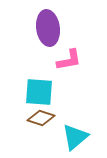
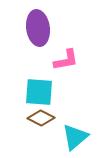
purple ellipse: moved 10 px left
pink L-shape: moved 3 px left
brown diamond: rotated 8 degrees clockwise
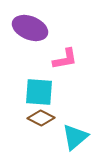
purple ellipse: moved 8 px left; rotated 60 degrees counterclockwise
pink L-shape: moved 1 px left, 1 px up
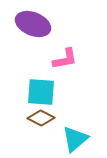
purple ellipse: moved 3 px right, 4 px up
cyan square: moved 2 px right
cyan triangle: moved 2 px down
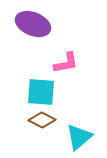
pink L-shape: moved 1 px right, 4 px down
brown diamond: moved 1 px right, 2 px down
cyan triangle: moved 4 px right, 2 px up
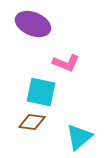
pink L-shape: rotated 32 degrees clockwise
cyan square: rotated 8 degrees clockwise
brown diamond: moved 10 px left, 2 px down; rotated 20 degrees counterclockwise
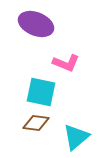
purple ellipse: moved 3 px right
brown diamond: moved 4 px right, 1 px down
cyan triangle: moved 3 px left
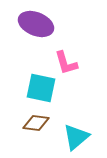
pink L-shape: rotated 52 degrees clockwise
cyan square: moved 4 px up
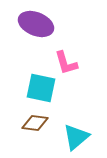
brown diamond: moved 1 px left
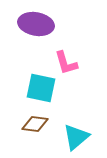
purple ellipse: rotated 12 degrees counterclockwise
brown diamond: moved 1 px down
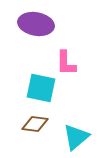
pink L-shape: rotated 16 degrees clockwise
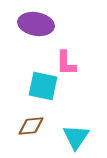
cyan square: moved 2 px right, 2 px up
brown diamond: moved 4 px left, 2 px down; rotated 12 degrees counterclockwise
cyan triangle: rotated 16 degrees counterclockwise
